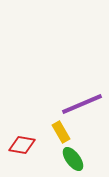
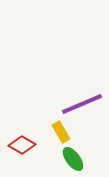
red diamond: rotated 20 degrees clockwise
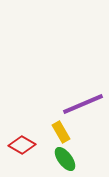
purple line: moved 1 px right
green ellipse: moved 8 px left
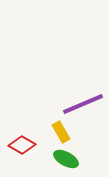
green ellipse: moved 1 px right; rotated 25 degrees counterclockwise
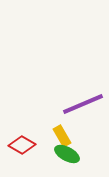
yellow rectangle: moved 1 px right, 4 px down
green ellipse: moved 1 px right, 5 px up
